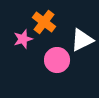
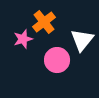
orange cross: rotated 15 degrees clockwise
white triangle: rotated 25 degrees counterclockwise
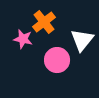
pink star: rotated 30 degrees clockwise
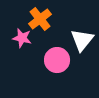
orange cross: moved 4 px left, 3 px up
pink star: moved 1 px left, 1 px up
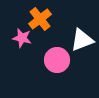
white triangle: rotated 30 degrees clockwise
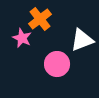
pink star: rotated 12 degrees clockwise
pink circle: moved 4 px down
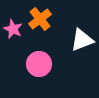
pink star: moved 9 px left, 9 px up
pink circle: moved 18 px left
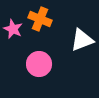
orange cross: rotated 30 degrees counterclockwise
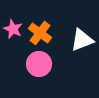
orange cross: moved 14 px down; rotated 15 degrees clockwise
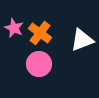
pink star: moved 1 px right, 1 px up
